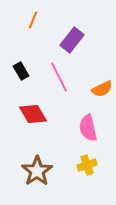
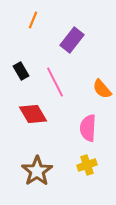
pink line: moved 4 px left, 5 px down
orange semicircle: rotated 75 degrees clockwise
pink semicircle: rotated 16 degrees clockwise
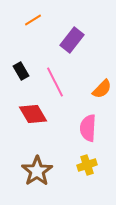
orange line: rotated 36 degrees clockwise
orange semicircle: rotated 95 degrees counterclockwise
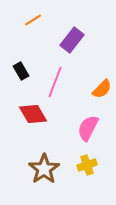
pink line: rotated 48 degrees clockwise
pink semicircle: rotated 24 degrees clockwise
brown star: moved 7 px right, 2 px up
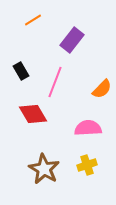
pink semicircle: rotated 60 degrees clockwise
brown star: rotated 8 degrees counterclockwise
